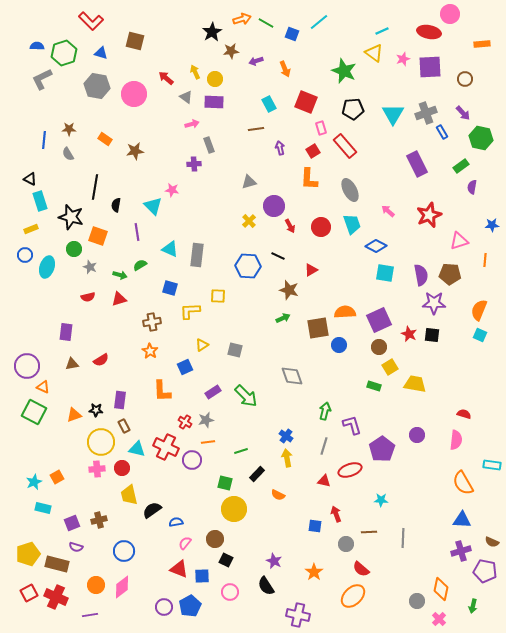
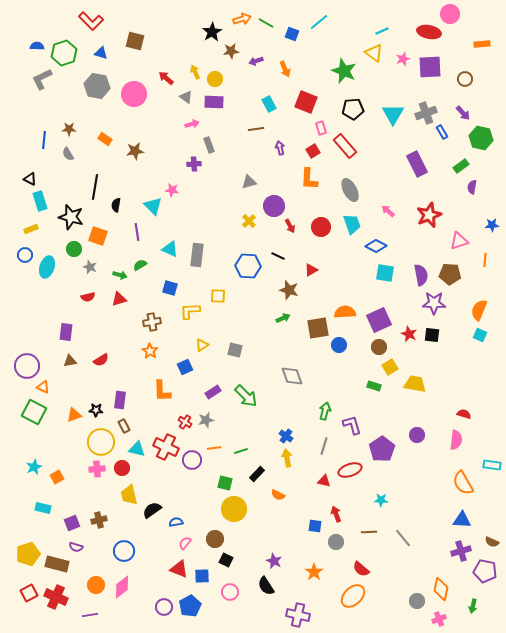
brown triangle at (72, 364): moved 2 px left, 3 px up
orange line at (208, 442): moved 6 px right, 6 px down
cyan star at (34, 482): moved 15 px up
gray line at (403, 538): rotated 42 degrees counterclockwise
gray circle at (346, 544): moved 10 px left, 2 px up
pink cross at (439, 619): rotated 24 degrees clockwise
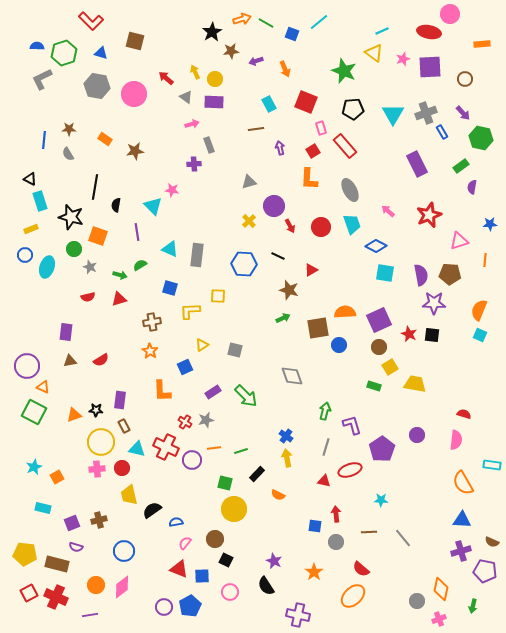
blue star at (492, 225): moved 2 px left, 1 px up
blue hexagon at (248, 266): moved 4 px left, 2 px up
gray line at (324, 446): moved 2 px right, 1 px down
red arrow at (336, 514): rotated 14 degrees clockwise
yellow pentagon at (28, 554): moved 3 px left; rotated 25 degrees clockwise
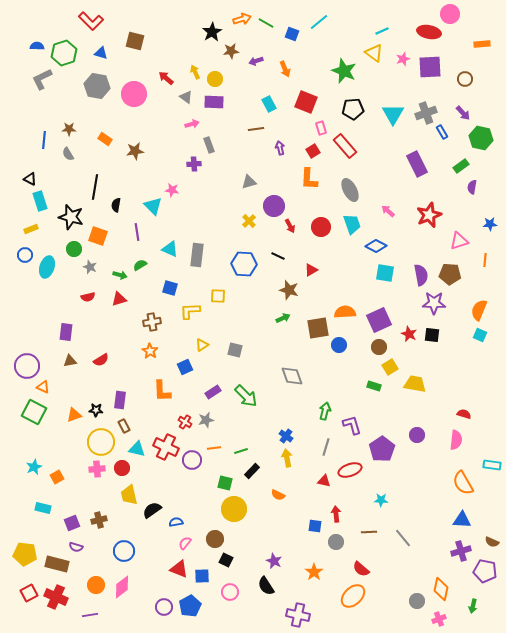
black rectangle at (257, 474): moved 5 px left, 3 px up
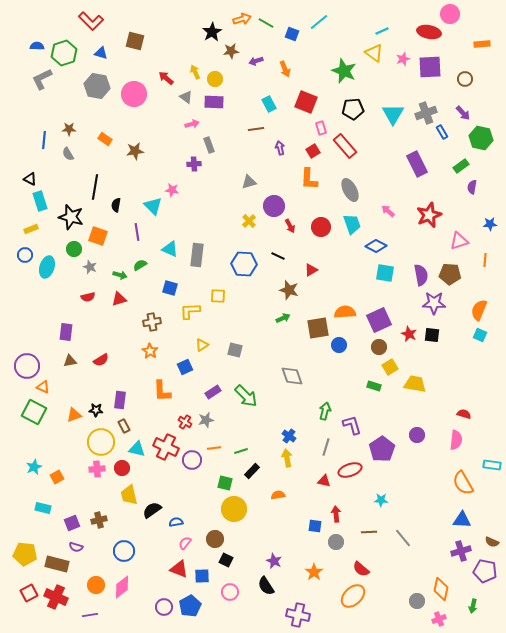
blue cross at (286, 436): moved 3 px right
orange semicircle at (278, 495): rotated 144 degrees clockwise
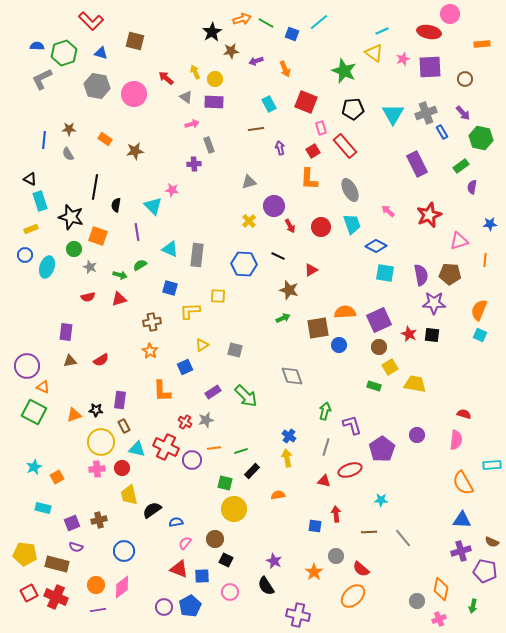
cyan rectangle at (492, 465): rotated 12 degrees counterclockwise
gray circle at (336, 542): moved 14 px down
purple line at (90, 615): moved 8 px right, 5 px up
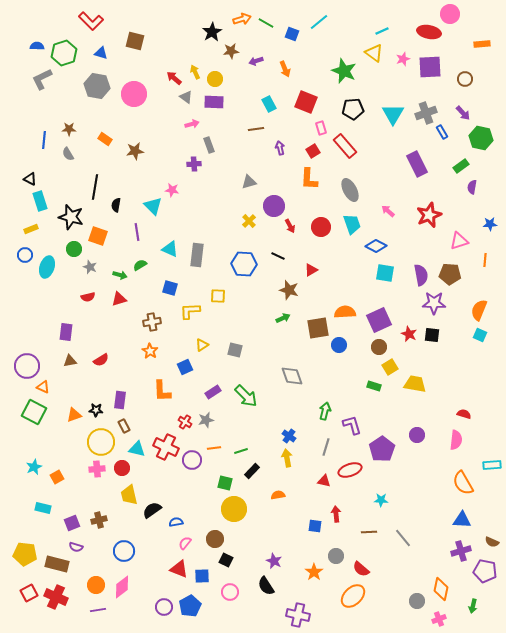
red arrow at (166, 78): moved 8 px right
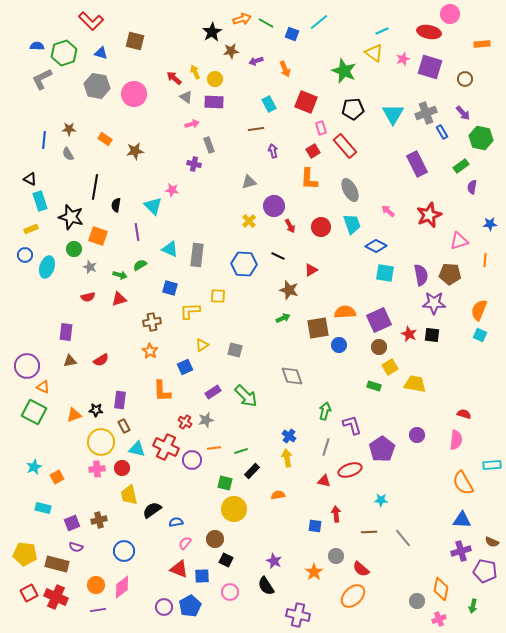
purple square at (430, 67): rotated 20 degrees clockwise
purple arrow at (280, 148): moved 7 px left, 3 px down
purple cross at (194, 164): rotated 16 degrees clockwise
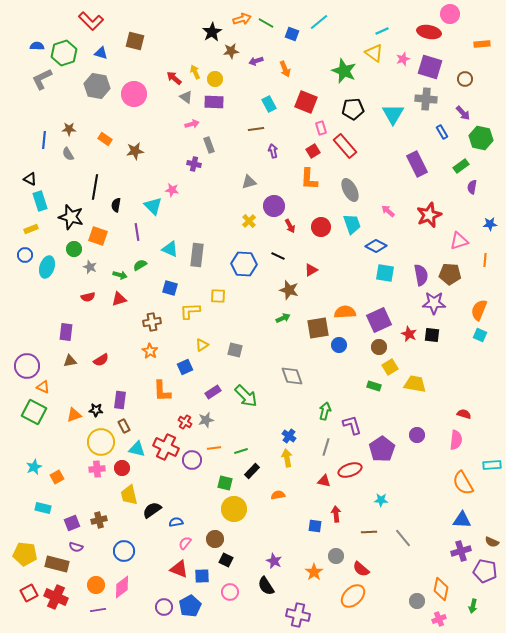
gray cross at (426, 113): moved 14 px up; rotated 25 degrees clockwise
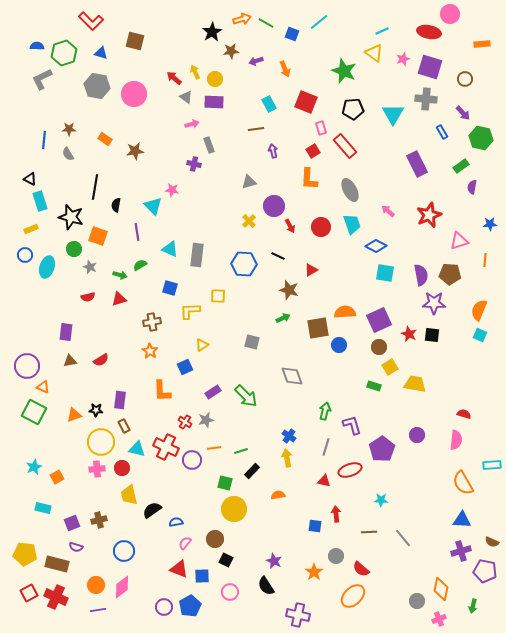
gray square at (235, 350): moved 17 px right, 8 px up
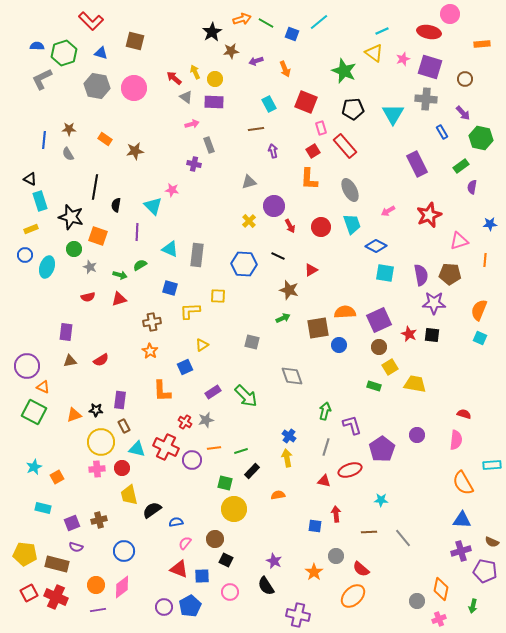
pink circle at (134, 94): moved 6 px up
pink arrow at (388, 211): rotated 72 degrees counterclockwise
purple line at (137, 232): rotated 12 degrees clockwise
cyan square at (480, 335): moved 3 px down
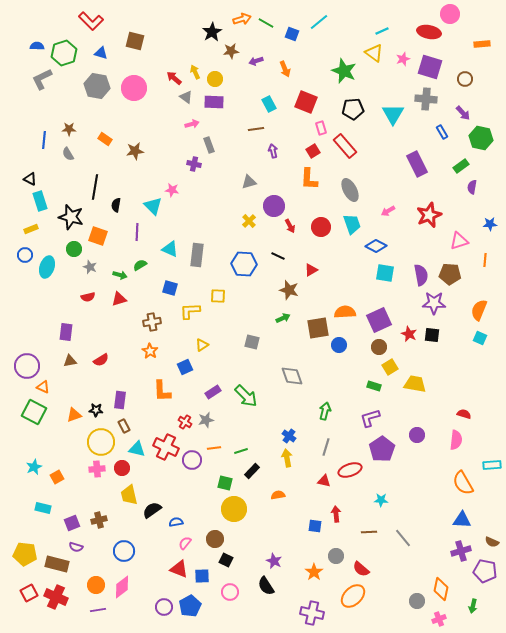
purple L-shape at (352, 425): moved 18 px right, 7 px up; rotated 90 degrees counterclockwise
purple cross at (298, 615): moved 14 px right, 2 px up
